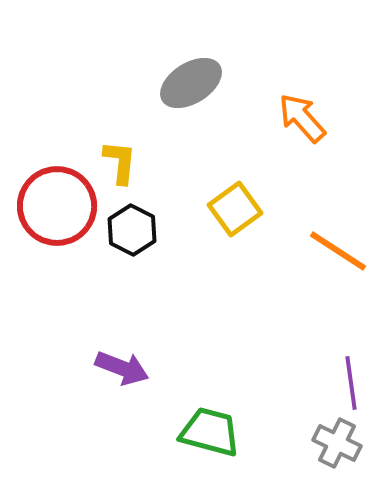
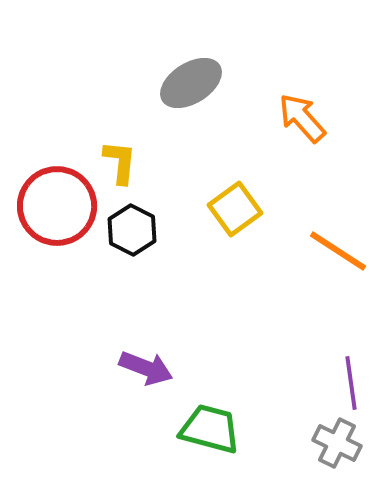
purple arrow: moved 24 px right
green trapezoid: moved 3 px up
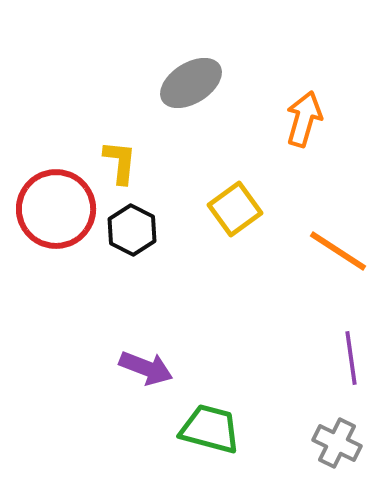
orange arrow: moved 2 px right, 1 px down; rotated 58 degrees clockwise
red circle: moved 1 px left, 3 px down
purple line: moved 25 px up
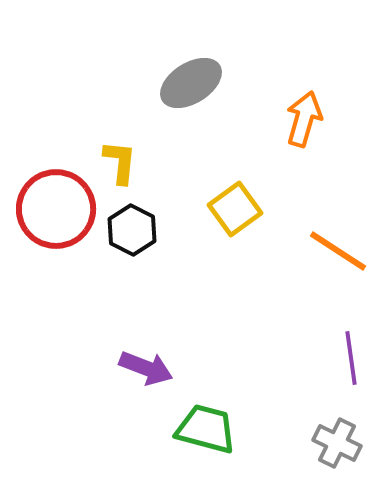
green trapezoid: moved 4 px left
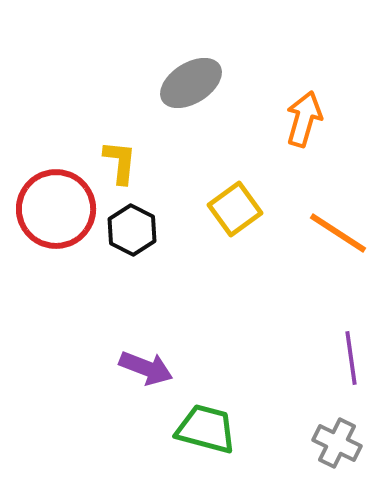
orange line: moved 18 px up
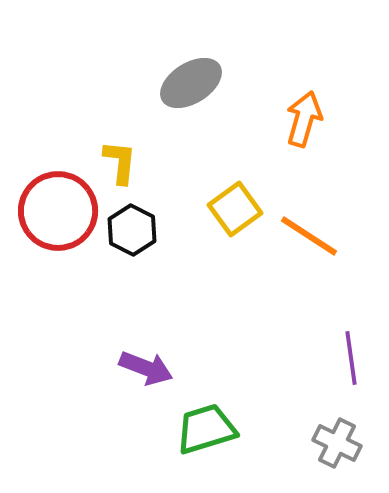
red circle: moved 2 px right, 2 px down
orange line: moved 29 px left, 3 px down
green trapezoid: rotated 32 degrees counterclockwise
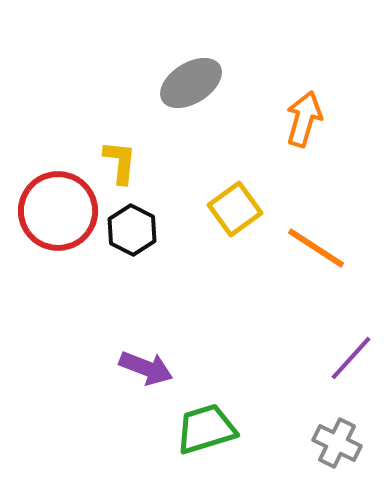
orange line: moved 7 px right, 12 px down
purple line: rotated 50 degrees clockwise
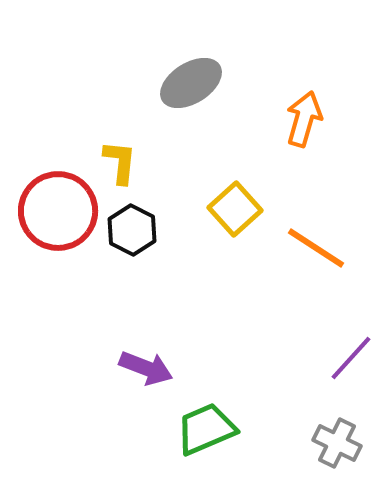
yellow square: rotated 6 degrees counterclockwise
green trapezoid: rotated 6 degrees counterclockwise
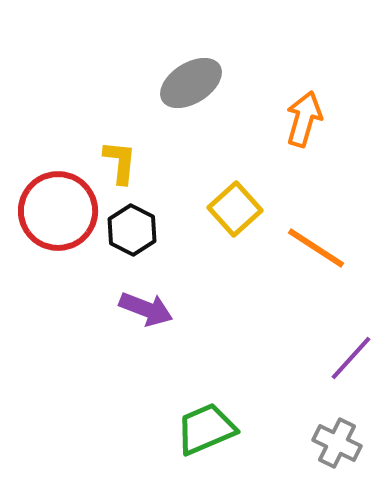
purple arrow: moved 59 px up
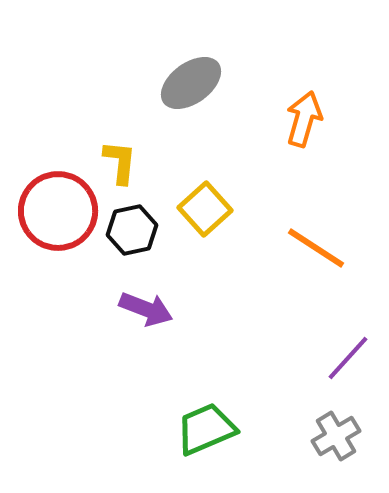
gray ellipse: rotated 4 degrees counterclockwise
yellow square: moved 30 px left
black hexagon: rotated 21 degrees clockwise
purple line: moved 3 px left
gray cross: moved 1 px left, 7 px up; rotated 33 degrees clockwise
